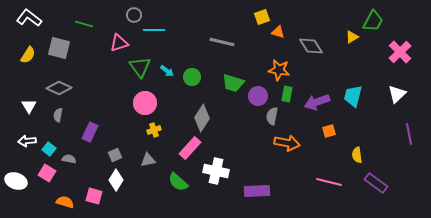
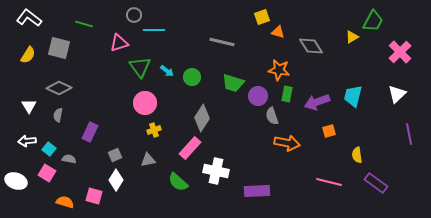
gray semicircle at (272, 116): rotated 30 degrees counterclockwise
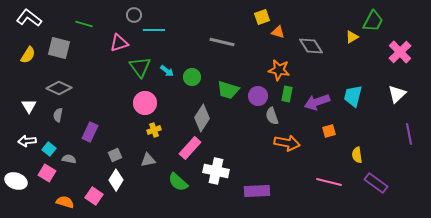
green trapezoid at (233, 83): moved 5 px left, 7 px down
pink square at (94, 196): rotated 18 degrees clockwise
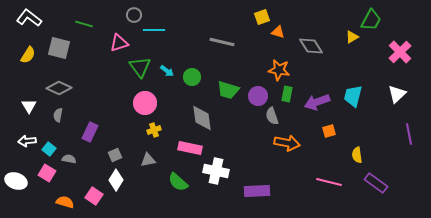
green trapezoid at (373, 21): moved 2 px left, 1 px up
gray diamond at (202, 118): rotated 40 degrees counterclockwise
pink rectangle at (190, 148): rotated 60 degrees clockwise
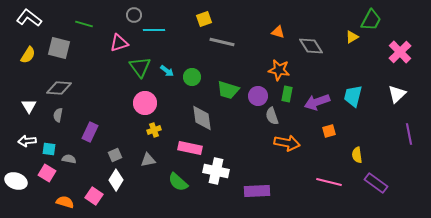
yellow square at (262, 17): moved 58 px left, 2 px down
gray diamond at (59, 88): rotated 20 degrees counterclockwise
cyan square at (49, 149): rotated 32 degrees counterclockwise
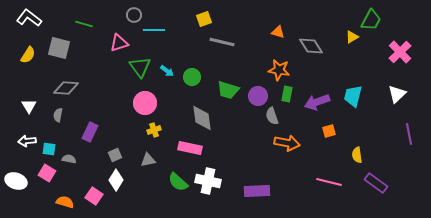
gray diamond at (59, 88): moved 7 px right
white cross at (216, 171): moved 8 px left, 10 px down
